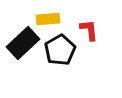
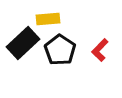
red L-shape: moved 11 px right, 20 px down; rotated 130 degrees counterclockwise
black pentagon: rotated 8 degrees counterclockwise
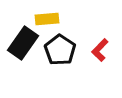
yellow rectangle: moved 1 px left
black rectangle: rotated 12 degrees counterclockwise
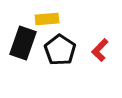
black rectangle: rotated 16 degrees counterclockwise
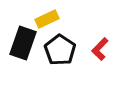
yellow rectangle: rotated 20 degrees counterclockwise
red L-shape: moved 1 px up
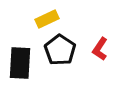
black rectangle: moved 3 px left, 20 px down; rotated 16 degrees counterclockwise
red L-shape: rotated 10 degrees counterclockwise
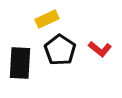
red L-shape: rotated 85 degrees counterclockwise
